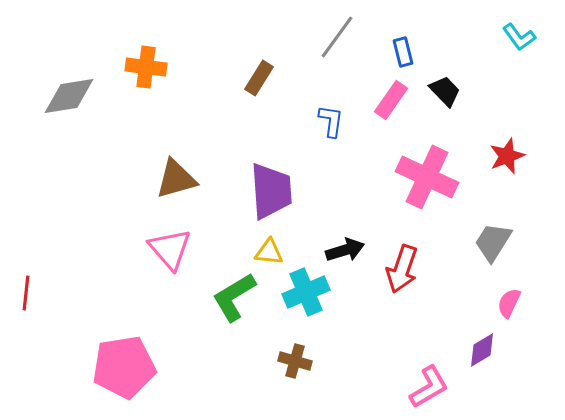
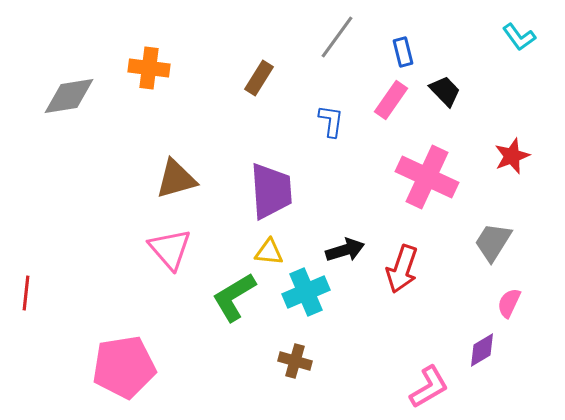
orange cross: moved 3 px right, 1 px down
red star: moved 5 px right
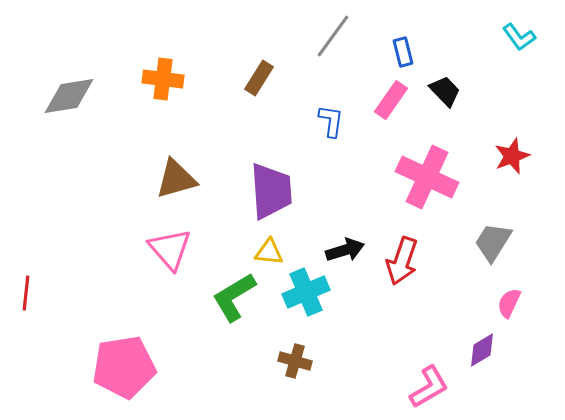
gray line: moved 4 px left, 1 px up
orange cross: moved 14 px right, 11 px down
red arrow: moved 8 px up
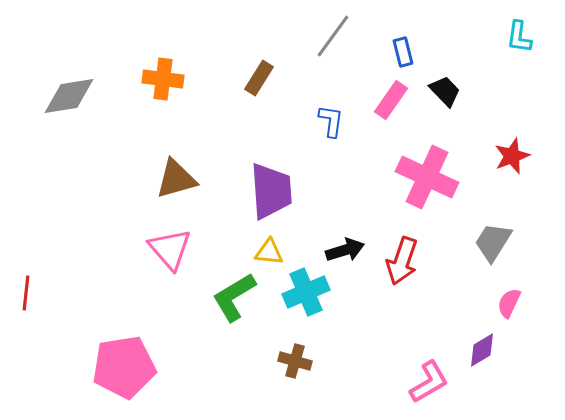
cyan L-shape: rotated 44 degrees clockwise
pink L-shape: moved 5 px up
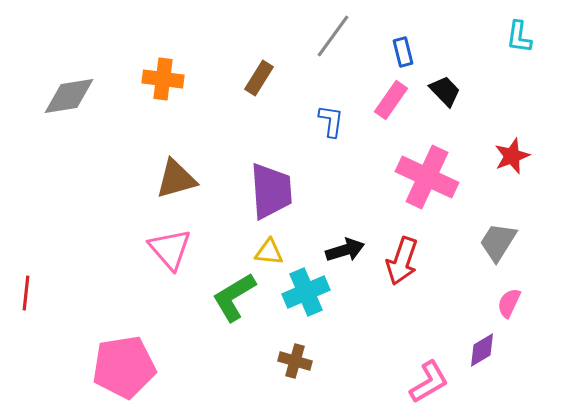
gray trapezoid: moved 5 px right
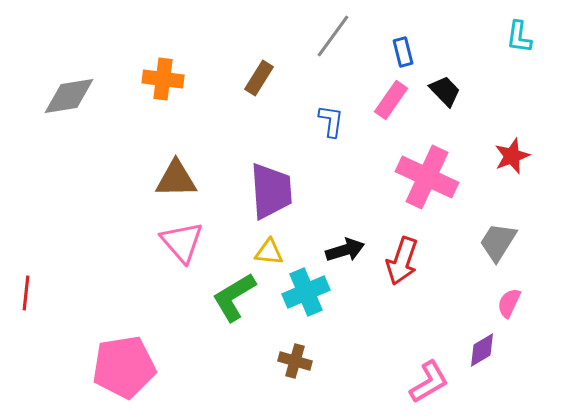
brown triangle: rotated 15 degrees clockwise
pink triangle: moved 12 px right, 7 px up
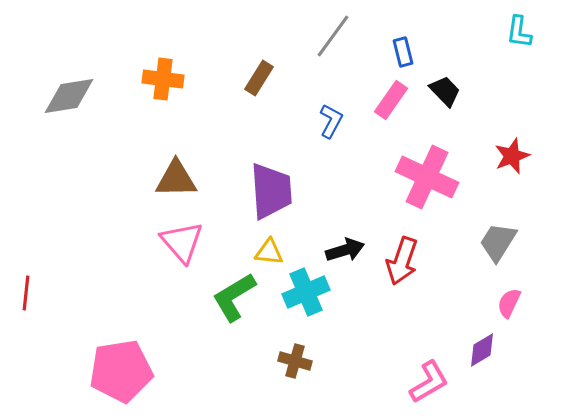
cyan L-shape: moved 5 px up
blue L-shape: rotated 20 degrees clockwise
pink pentagon: moved 3 px left, 4 px down
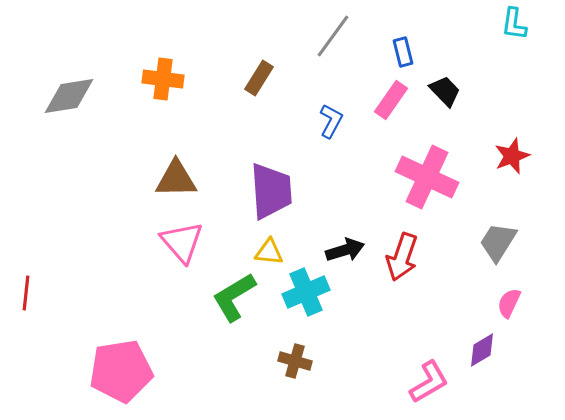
cyan L-shape: moved 5 px left, 8 px up
red arrow: moved 4 px up
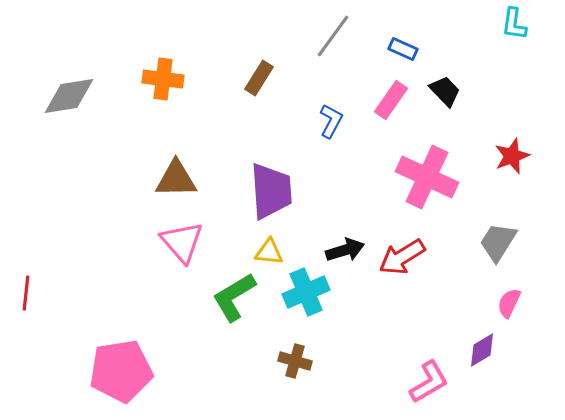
blue rectangle: moved 3 px up; rotated 52 degrees counterclockwise
red arrow: rotated 39 degrees clockwise
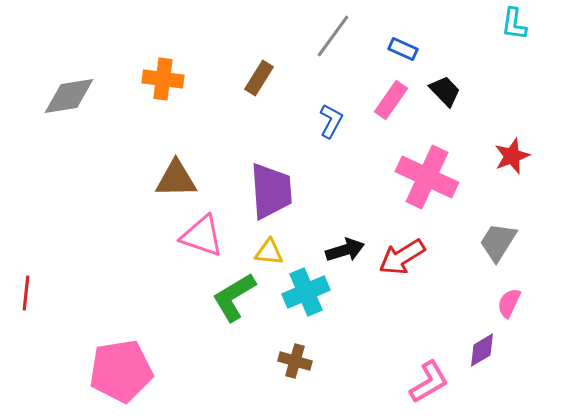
pink triangle: moved 20 px right, 6 px up; rotated 30 degrees counterclockwise
